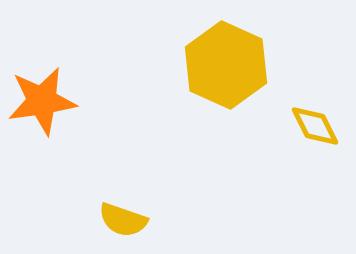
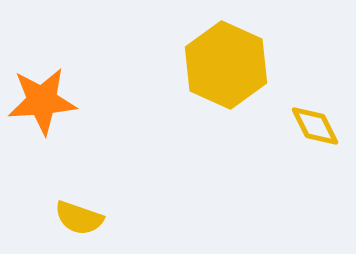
orange star: rotated 4 degrees clockwise
yellow semicircle: moved 44 px left, 2 px up
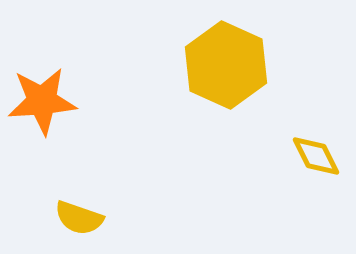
yellow diamond: moved 1 px right, 30 px down
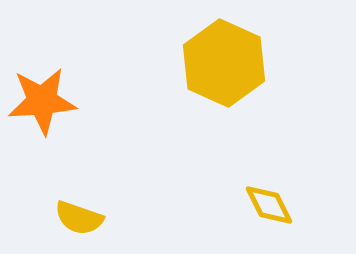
yellow hexagon: moved 2 px left, 2 px up
yellow diamond: moved 47 px left, 49 px down
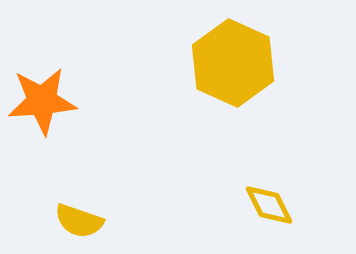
yellow hexagon: moved 9 px right
yellow semicircle: moved 3 px down
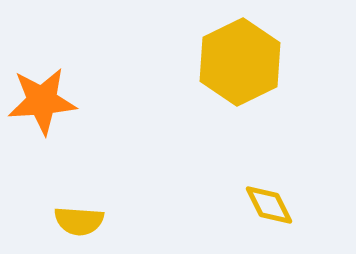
yellow hexagon: moved 7 px right, 1 px up; rotated 10 degrees clockwise
yellow semicircle: rotated 15 degrees counterclockwise
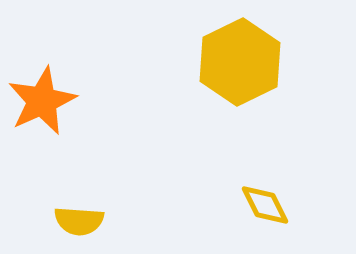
orange star: rotated 20 degrees counterclockwise
yellow diamond: moved 4 px left
